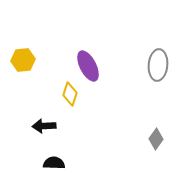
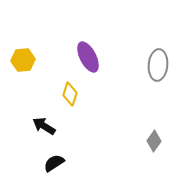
purple ellipse: moved 9 px up
black arrow: rotated 35 degrees clockwise
gray diamond: moved 2 px left, 2 px down
black semicircle: rotated 35 degrees counterclockwise
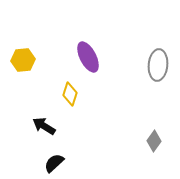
black semicircle: rotated 10 degrees counterclockwise
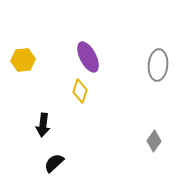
yellow diamond: moved 10 px right, 3 px up
black arrow: moved 1 px left, 1 px up; rotated 115 degrees counterclockwise
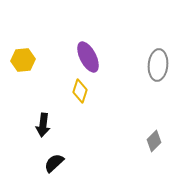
gray diamond: rotated 10 degrees clockwise
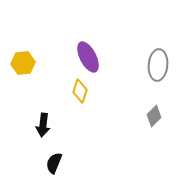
yellow hexagon: moved 3 px down
gray diamond: moved 25 px up
black semicircle: rotated 25 degrees counterclockwise
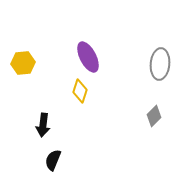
gray ellipse: moved 2 px right, 1 px up
black semicircle: moved 1 px left, 3 px up
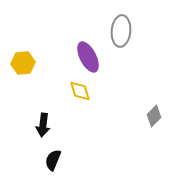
gray ellipse: moved 39 px left, 33 px up
yellow diamond: rotated 35 degrees counterclockwise
